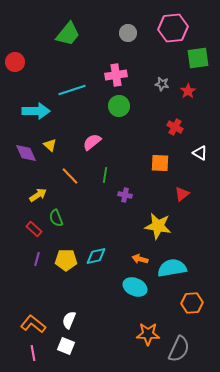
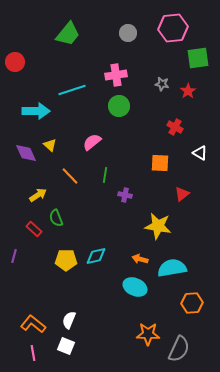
purple line: moved 23 px left, 3 px up
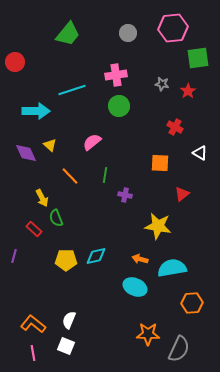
yellow arrow: moved 4 px right, 3 px down; rotated 96 degrees clockwise
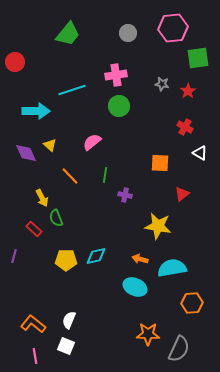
red cross: moved 10 px right
pink line: moved 2 px right, 3 px down
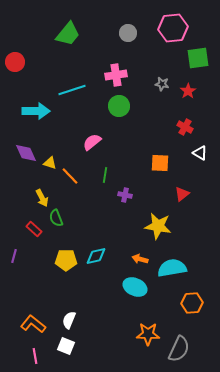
yellow triangle: moved 18 px down; rotated 24 degrees counterclockwise
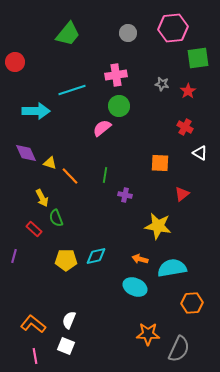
pink semicircle: moved 10 px right, 14 px up
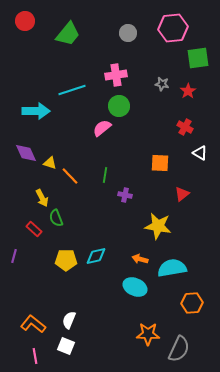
red circle: moved 10 px right, 41 px up
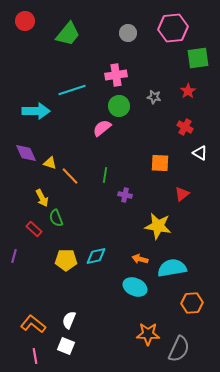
gray star: moved 8 px left, 13 px down
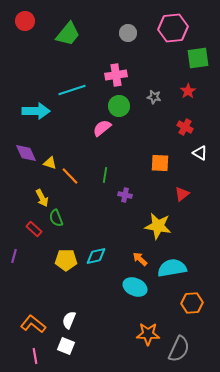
orange arrow: rotated 28 degrees clockwise
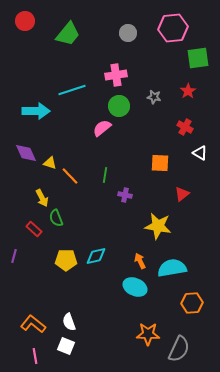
orange arrow: moved 2 px down; rotated 21 degrees clockwise
white semicircle: moved 2 px down; rotated 42 degrees counterclockwise
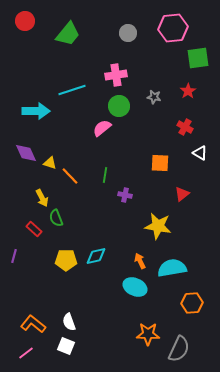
pink line: moved 9 px left, 3 px up; rotated 63 degrees clockwise
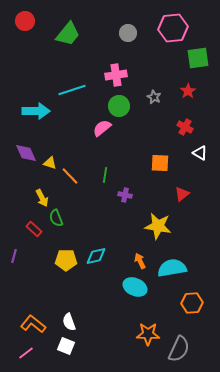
gray star: rotated 16 degrees clockwise
